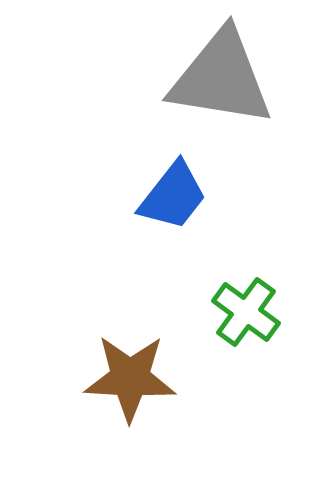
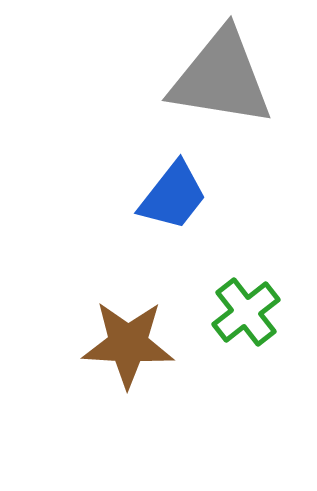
green cross: rotated 16 degrees clockwise
brown star: moved 2 px left, 34 px up
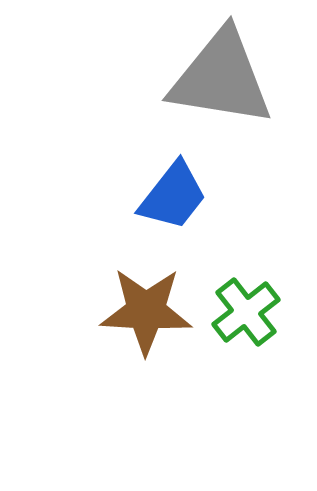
brown star: moved 18 px right, 33 px up
